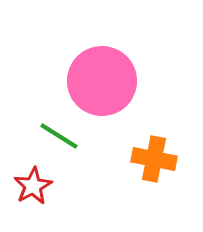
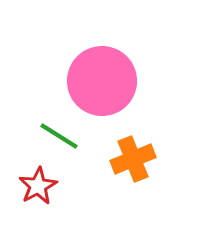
orange cross: moved 21 px left; rotated 33 degrees counterclockwise
red star: moved 5 px right
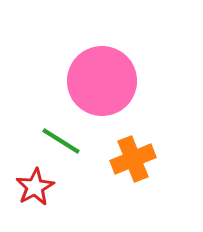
green line: moved 2 px right, 5 px down
red star: moved 3 px left, 1 px down
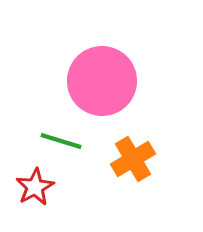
green line: rotated 15 degrees counterclockwise
orange cross: rotated 9 degrees counterclockwise
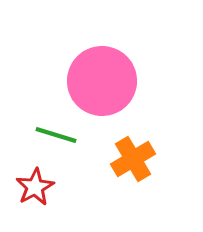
green line: moved 5 px left, 6 px up
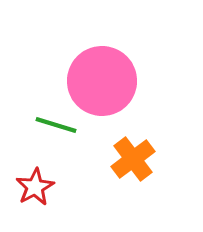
green line: moved 10 px up
orange cross: rotated 6 degrees counterclockwise
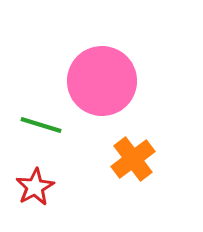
green line: moved 15 px left
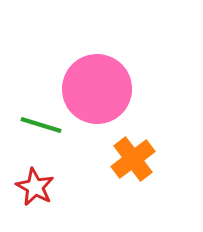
pink circle: moved 5 px left, 8 px down
red star: rotated 15 degrees counterclockwise
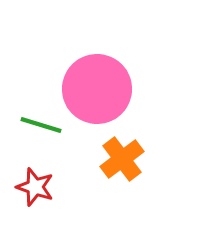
orange cross: moved 11 px left
red star: rotated 9 degrees counterclockwise
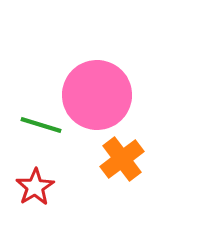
pink circle: moved 6 px down
red star: rotated 21 degrees clockwise
